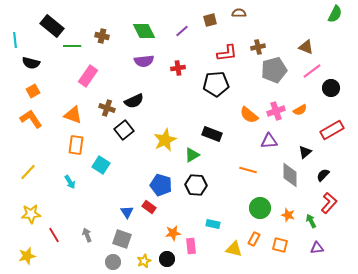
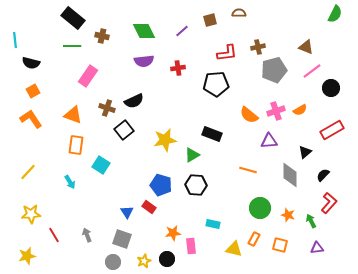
black rectangle at (52, 26): moved 21 px right, 8 px up
yellow star at (165, 140): rotated 15 degrees clockwise
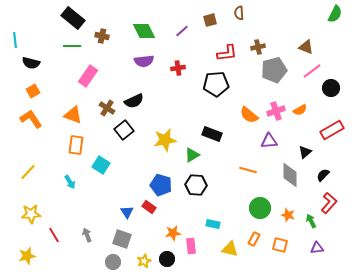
brown semicircle at (239, 13): rotated 96 degrees counterclockwise
brown cross at (107, 108): rotated 14 degrees clockwise
yellow triangle at (234, 249): moved 4 px left
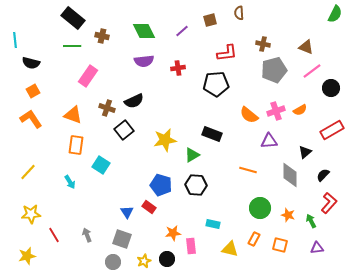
brown cross at (258, 47): moved 5 px right, 3 px up; rotated 24 degrees clockwise
brown cross at (107, 108): rotated 14 degrees counterclockwise
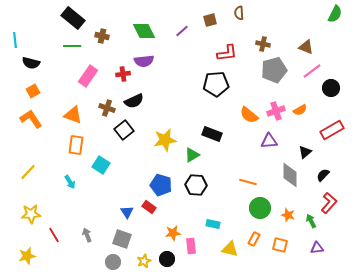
red cross at (178, 68): moved 55 px left, 6 px down
orange line at (248, 170): moved 12 px down
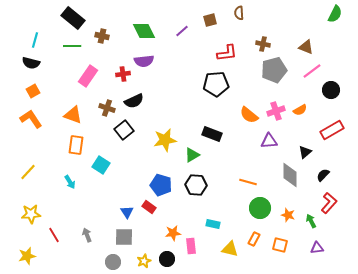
cyan line at (15, 40): moved 20 px right; rotated 21 degrees clockwise
black circle at (331, 88): moved 2 px down
gray square at (122, 239): moved 2 px right, 2 px up; rotated 18 degrees counterclockwise
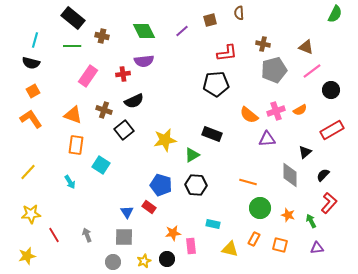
brown cross at (107, 108): moved 3 px left, 2 px down
purple triangle at (269, 141): moved 2 px left, 2 px up
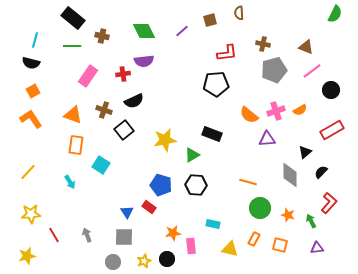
black semicircle at (323, 175): moved 2 px left, 3 px up
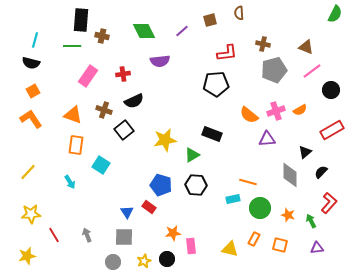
black rectangle at (73, 18): moved 8 px right, 2 px down; rotated 55 degrees clockwise
purple semicircle at (144, 61): moved 16 px right
cyan rectangle at (213, 224): moved 20 px right, 25 px up; rotated 24 degrees counterclockwise
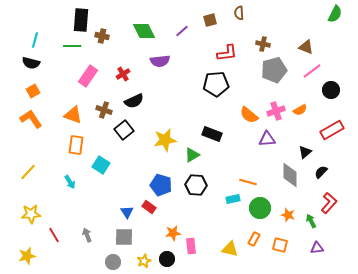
red cross at (123, 74): rotated 24 degrees counterclockwise
